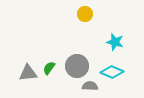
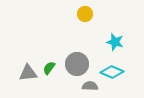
gray circle: moved 2 px up
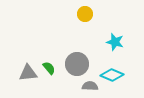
green semicircle: rotated 104 degrees clockwise
cyan diamond: moved 3 px down
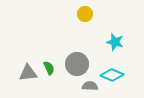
green semicircle: rotated 16 degrees clockwise
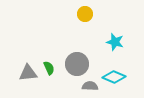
cyan diamond: moved 2 px right, 2 px down
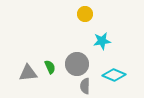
cyan star: moved 13 px left, 1 px up; rotated 24 degrees counterclockwise
green semicircle: moved 1 px right, 1 px up
cyan diamond: moved 2 px up
gray semicircle: moved 5 px left; rotated 91 degrees counterclockwise
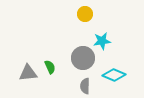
gray circle: moved 6 px right, 6 px up
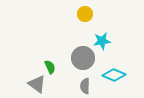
gray triangle: moved 9 px right, 11 px down; rotated 42 degrees clockwise
